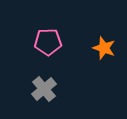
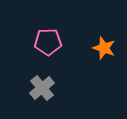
gray cross: moved 2 px left, 1 px up
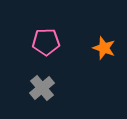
pink pentagon: moved 2 px left
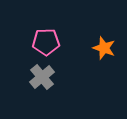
gray cross: moved 11 px up
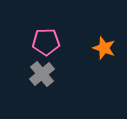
gray cross: moved 3 px up
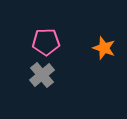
gray cross: moved 1 px down
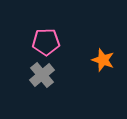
orange star: moved 1 px left, 12 px down
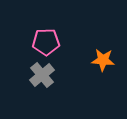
orange star: rotated 15 degrees counterclockwise
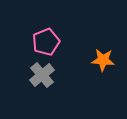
pink pentagon: rotated 20 degrees counterclockwise
